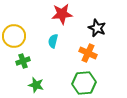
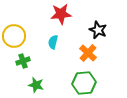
red star: moved 1 px left
black star: moved 1 px right, 2 px down
cyan semicircle: moved 1 px down
orange cross: rotated 18 degrees clockwise
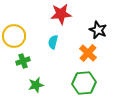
green star: rotated 28 degrees counterclockwise
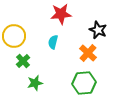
green cross: rotated 24 degrees counterclockwise
green star: moved 1 px left, 2 px up
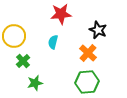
green hexagon: moved 3 px right, 1 px up
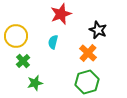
red star: rotated 15 degrees counterclockwise
yellow circle: moved 2 px right
green hexagon: rotated 10 degrees counterclockwise
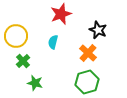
green star: rotated 28 degrees clockwise
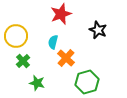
orange cross: moved 22 px left, 5 px down
green star: moved 2 px right
